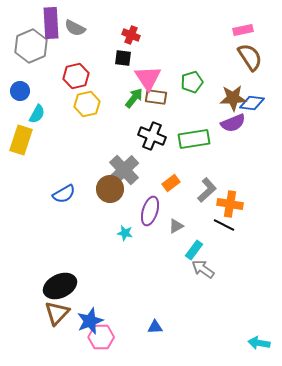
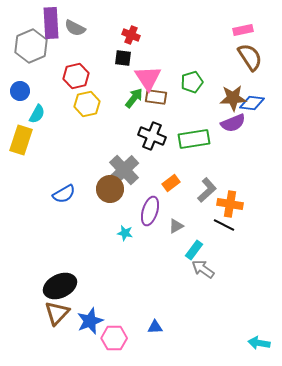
pink hexagon: moved 13 px right, 1 px down
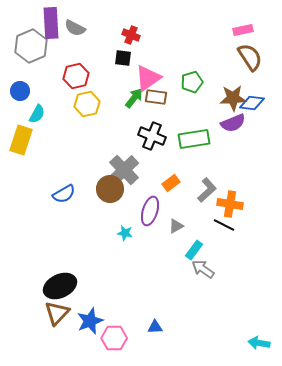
pink triangle: rotated 28 degrees clockwise
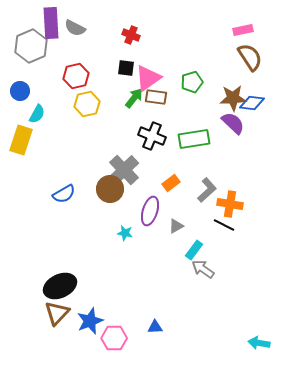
black square: moved 3 px right, 10 px down
purple semicircle: rotated 115 degrees counterclockwise
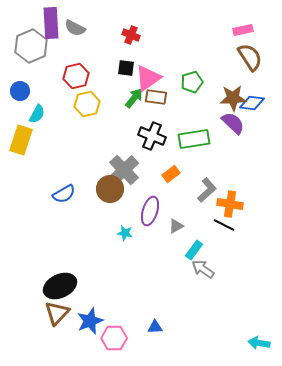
orange rectangle: moved 9 px up
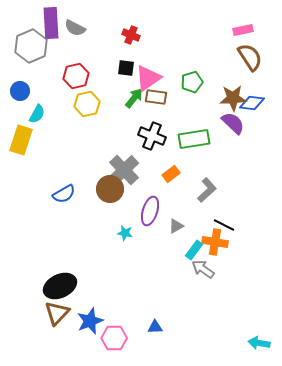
orange cross: moved 15 px left, 38 px down
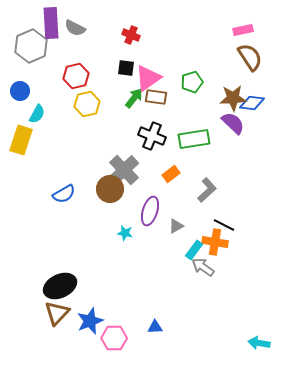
gray arrow: moved 2 px up
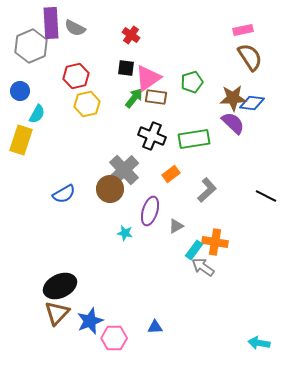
red cross: rotated 12 degrees clockwise
black line: moved 42 px right, 29 px up
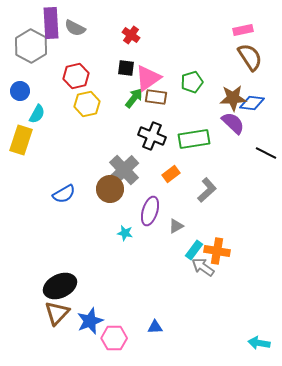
gray hexagon: rotated 8 degrees counterclockwise
black line: moved 43 px up
orange cross: moved 2 px right, 9 px down
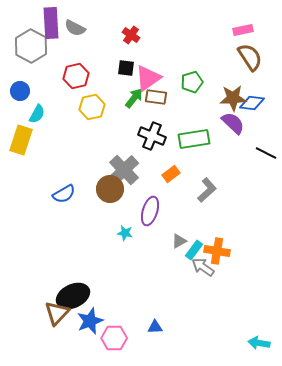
yellow hexagon: moved 5 px right, 3 px down
gray triangle: moved 3 px right, 15 px down
black ellipse: moved 13 px right, 10 px down
